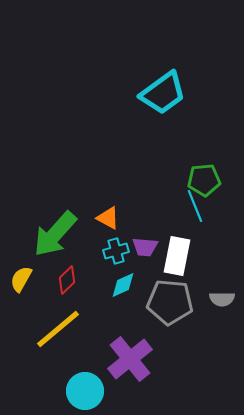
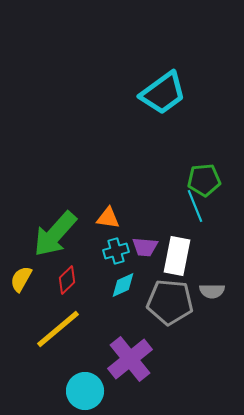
orange triangle: rotated 20 degrees counterclockwise
gray semicircle: moved 10 px left, 8 px up
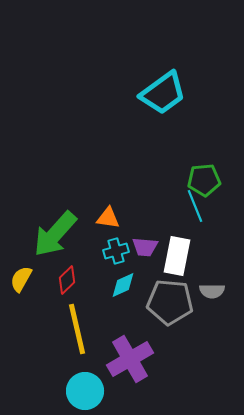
yellow line: moved 19 px right; rotated 63 degrees counterclockwise
purple cross: rotated 9 degrees clockwise
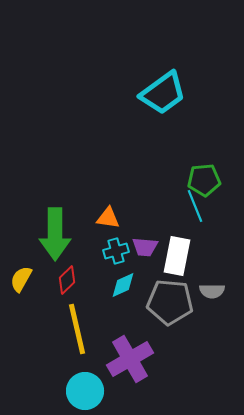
green arrow: rotated 42 degrees counterclockwise
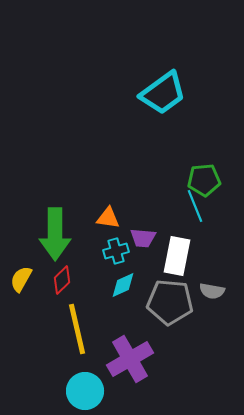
purple trapezoid: moved 2 px left, 9 px up
red diamond: moved 5 px left
gray semicircle: rotated 10 degrees clockwise
